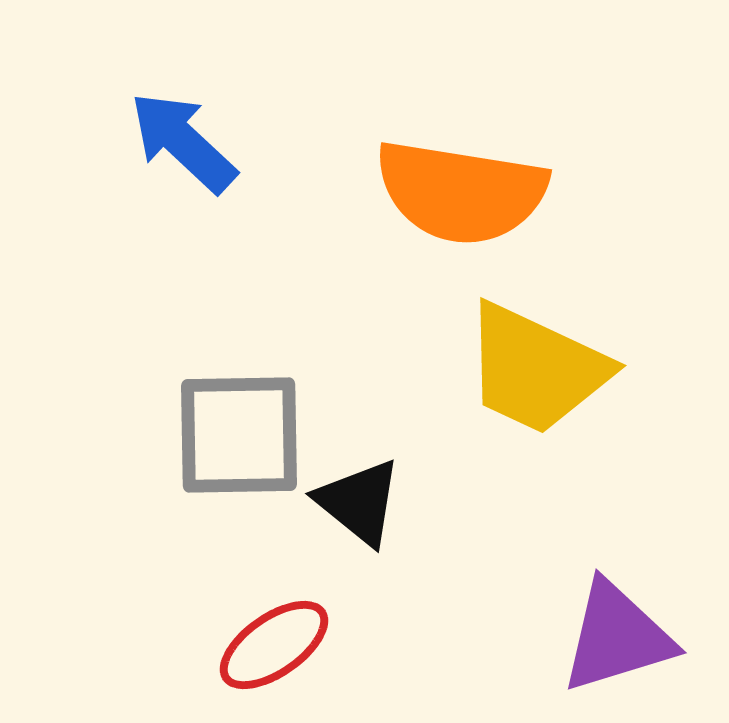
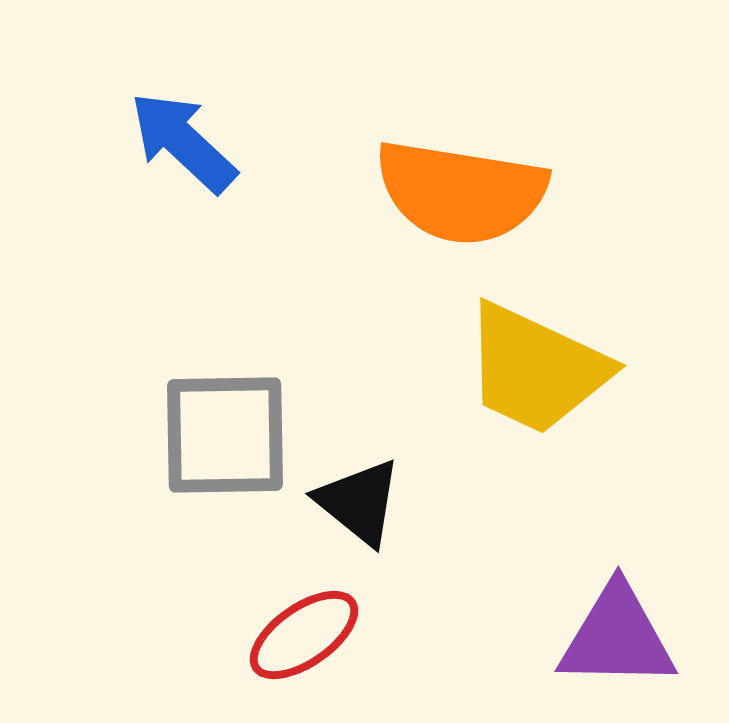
gray square: moved 14 px left
purple triangle: rotated 18 degrees clockwise
red ellipse: moved 30 px right, 10 px up
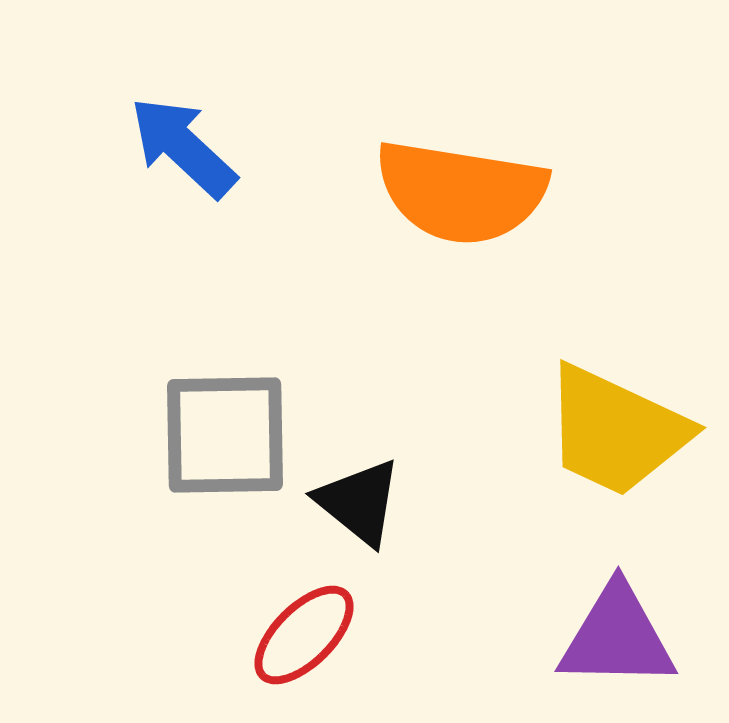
blue arrow: moved 5 px down
yellow trapezoid: moved 80 px right, 62 px down
red ellipse: rotated 10 degrees counterclockwise
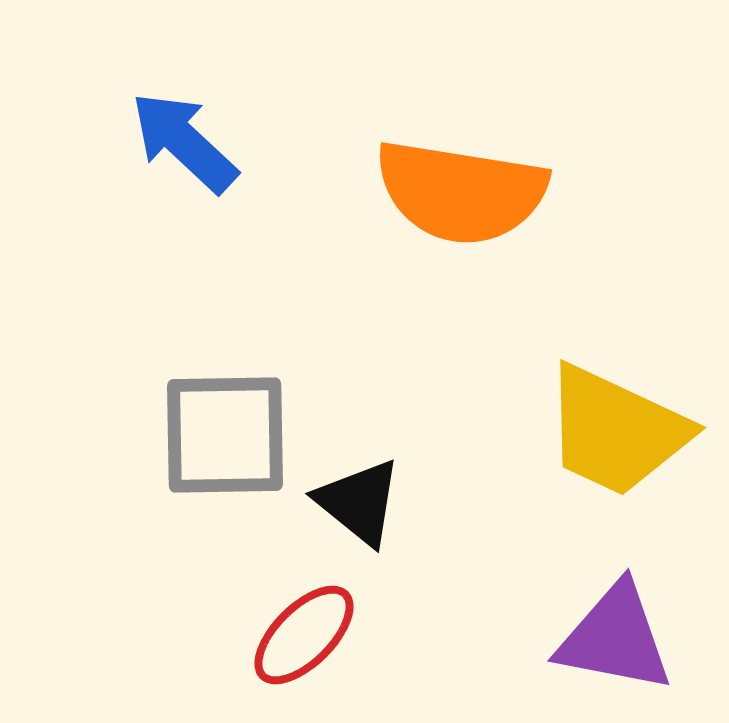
blue arrow: moved 1 px right, 5 px up
purple triangle: moved 2 px left, 1 px down; rotated 10 degrees clockwise
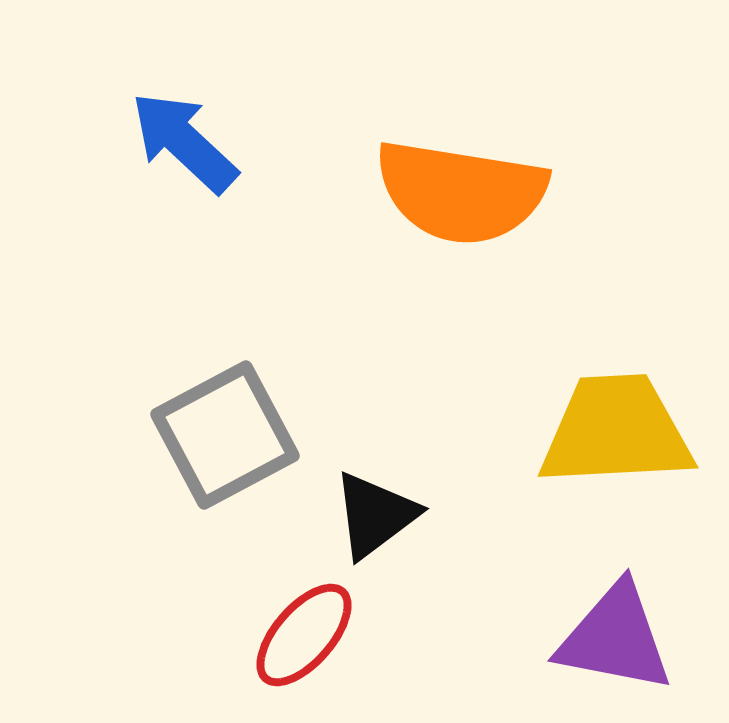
yellow trapezoid: rotated 152 degrees clockwise
gray square: rotated 27 degrees counterclockwise
black triangle: moved 16 px right, 13 px down; rotated 44 degrees clockwise
red ellipse: rotated 4 degrees counterclockwise
